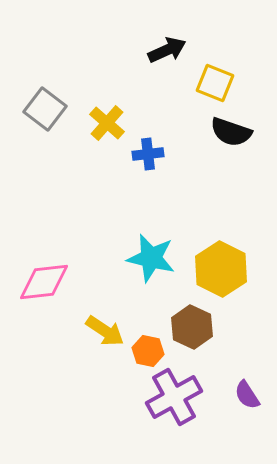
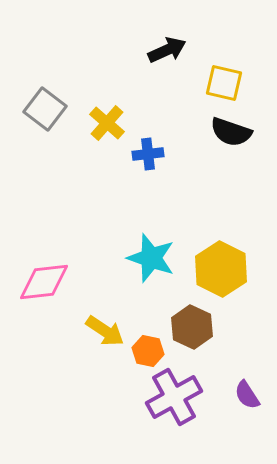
yellow square: moved 9 px right; rotated 9 degrees counterclockwise
cyan star: rotated 6 degrees clockwise
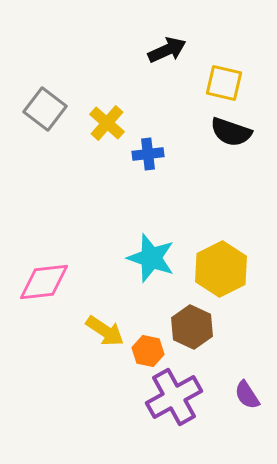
yellow hexagon: rotated 6 degrees clockwise
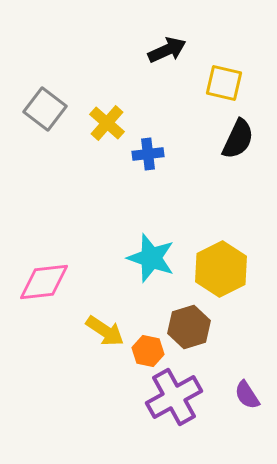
black semicircle: moved 7 px right, 7 px down; rotated 84 degrees counterclockwise
brown hexagon: moved 3 px left; rotated 18 degrees clockwise
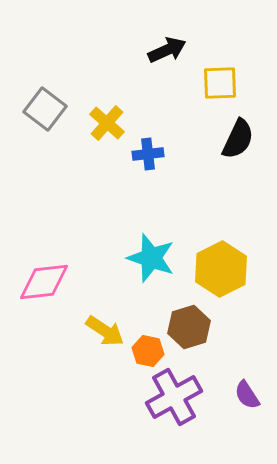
yellow square: moved 4 px left; rotated 15 degrees counterclockwise
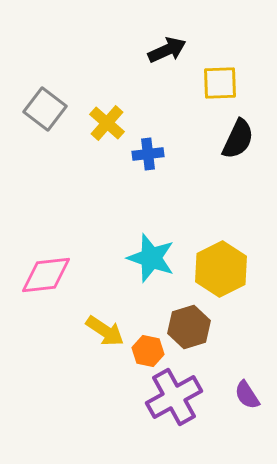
pink diamond: moved 2 px right, 7 px up
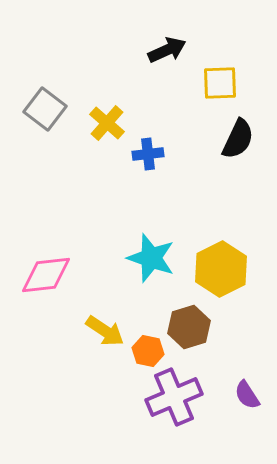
purple cross: rotated 6 degrees clockwise
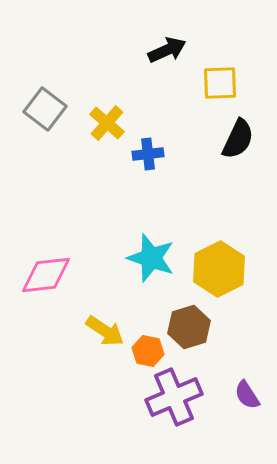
yellow hexagon: moved 2 px left
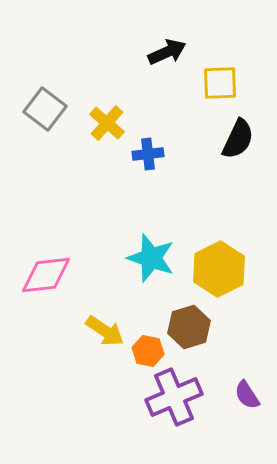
black arrow: moved 2 px down
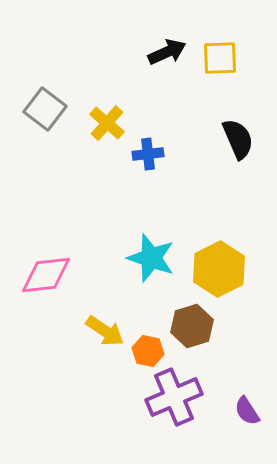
yellow square: moved 25 px up
black semicircle: rotated 48 degrees counterclockwise
brown hexagon: moved 3 px right, 1 px up
purple semicircle: moved 16 px down
